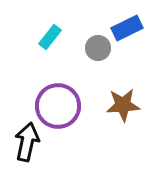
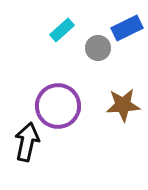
cyan rectangle: moved 12 px right, 7 px up; rotated 10 degrees clockwise
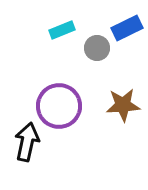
cyan rectangle: rotated 20 degrees clockwise
gray circle: moved 1 px left
purple circle: moved 1 px right
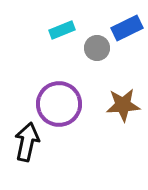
purple circle: moved 2 px up
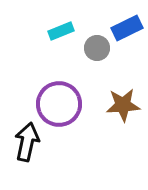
cyan rectangle: moved 1 px left, 1 px down
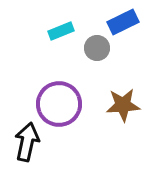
blue rectangle: moved 4 px left, 6 px up
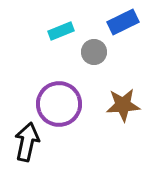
gray circle: moved 3 px left, 4 px down
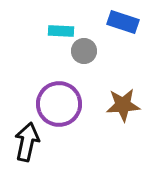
blue rectangle: rotated 44 degrees clockwise
cyan rectangle: rotated 25 degrees clockwise
gray circle: moved 10 px left, 1 px up
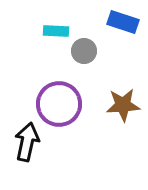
cyan rectangle: moved 5 px left
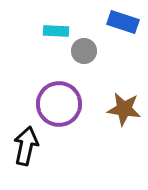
brown star: moved 1 px right, 4 px down; rotated 12 degrees clockwise
black arrow: moved 1 px left, 4 px down
